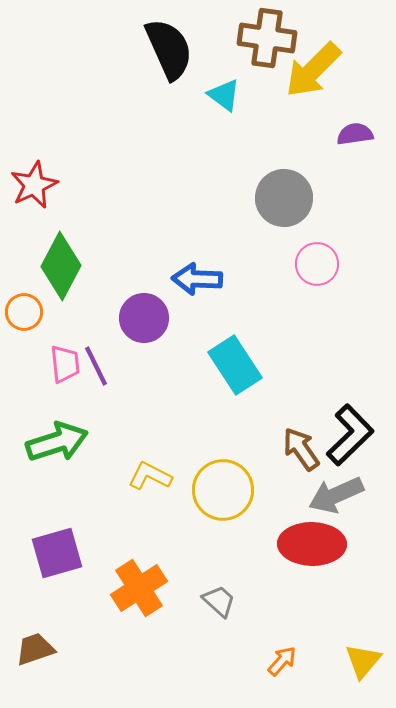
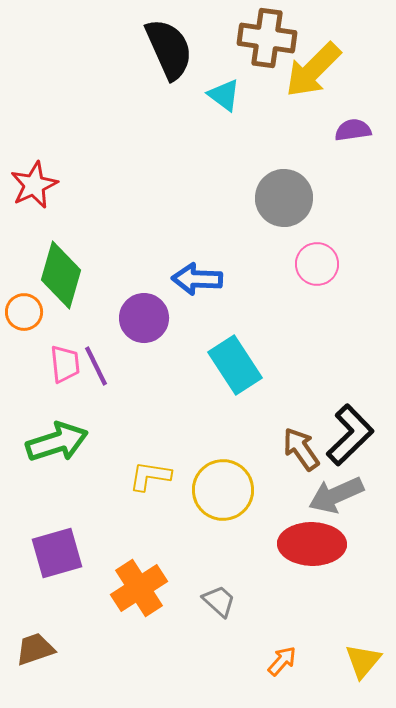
purple semicircle: moved 2 px left, 4 px up
green diamond: moved 9 px down; rotated 12 degrees counterclockwise
yellow L-shape: rotated 18 degrees counterclockwise
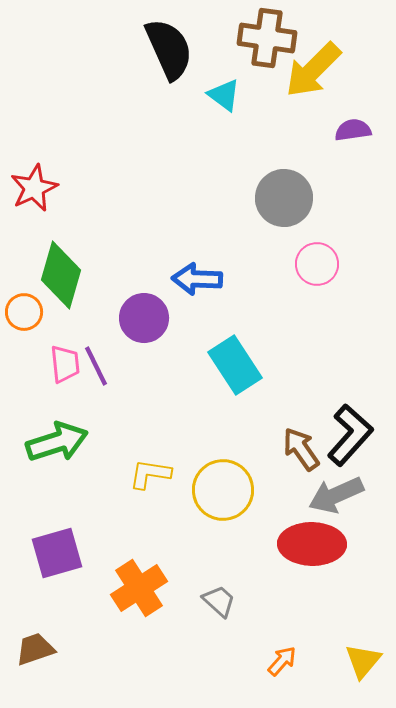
red star: moved 3 px down
black L-shape: rotated 4 degrees counterclockwise
yellow L-shape: moved 2 px up
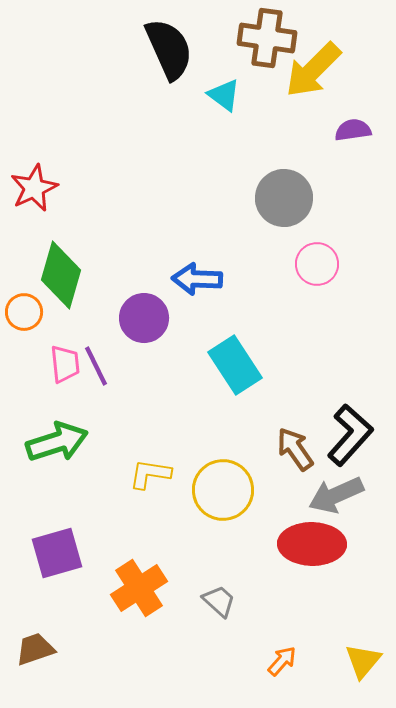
brown arrow: moved 6 px left
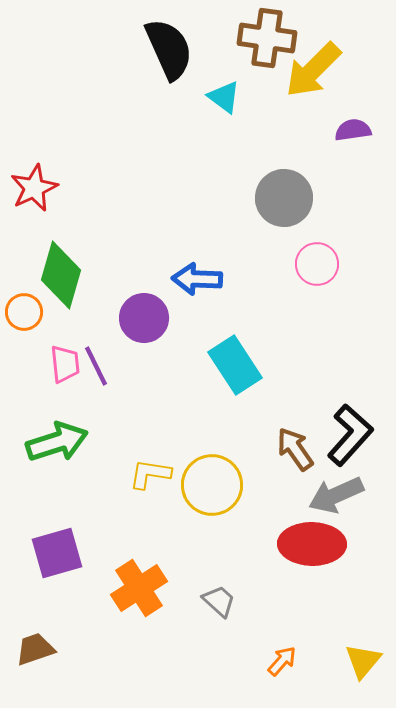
cyan triangle: moved 2 px down
yellow circle: moved 11 px left, 5 px up
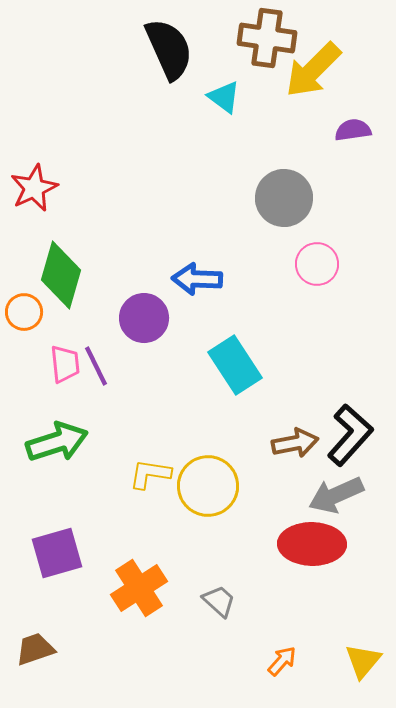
brown arrow: moved 6 px up; rotated 114 degrees clockwise
yellow circle: moved 4 px left, 1 px down
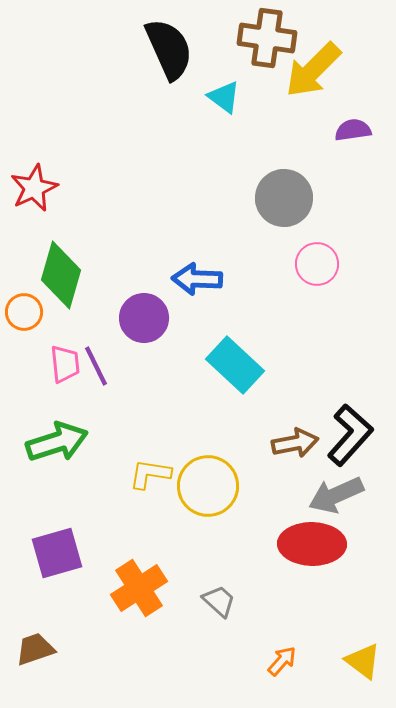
cyan rectangle: rotated 14 degrees counterclockwise
yellow triangle: rotated 33 degrees counterclockwise
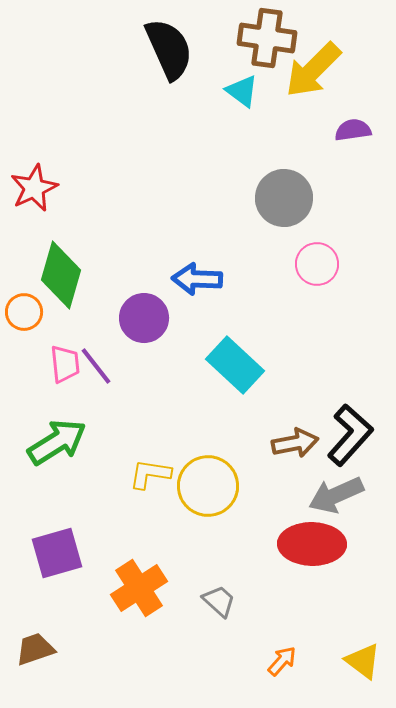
cyan triangle: moved 18 px right, 6 px up
purple line: rotated 12 degrees counterclockwise
green arrow: rotated 14 degrees counterclockwise
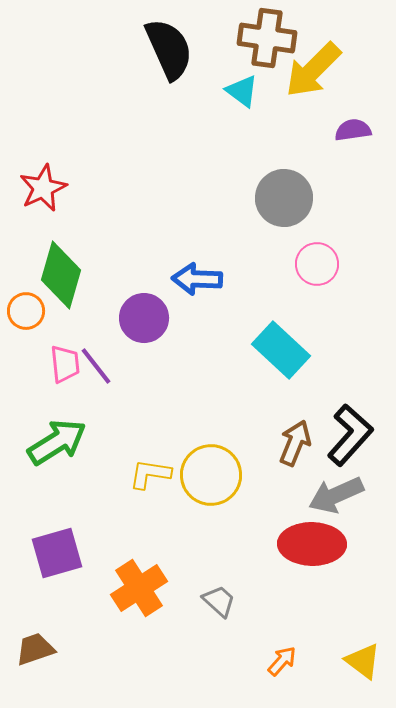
red star: moved 9 px right
orange circle: moved 2 px right, 1 px up
cyan rectangle: moved 46 px right, 15 px up
brown arrow: rotated 57 degrees counterclockwise
yellow circle: moved 3 px right, 11 px up
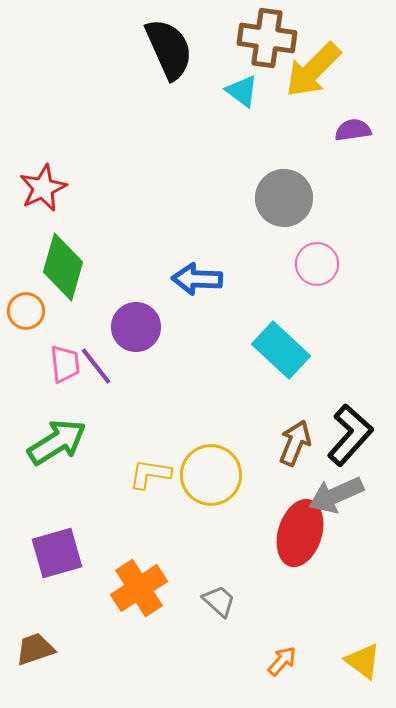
green diamond: moved 2 px right, 8 px up
purple circle: moved 8 px left, 9 px down
red ellipse: moved 12 px left, 11 px up; rotated 74 degrees counterclockwise
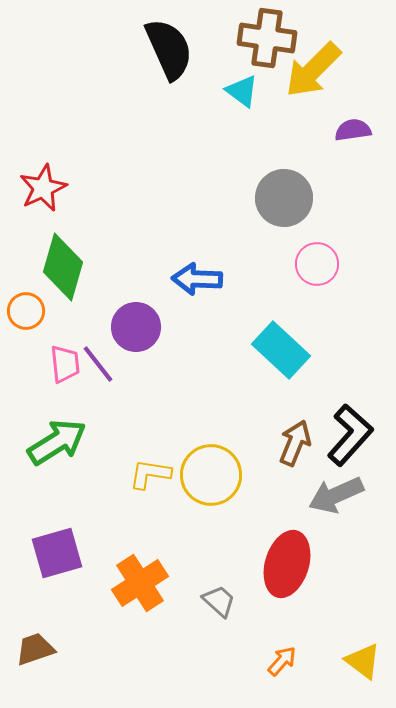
purple line: moved 2 px right, 2 px up
red ellipse: moved 13 px left, 31 px down
orange cross: moved 1 px right, 5 px up
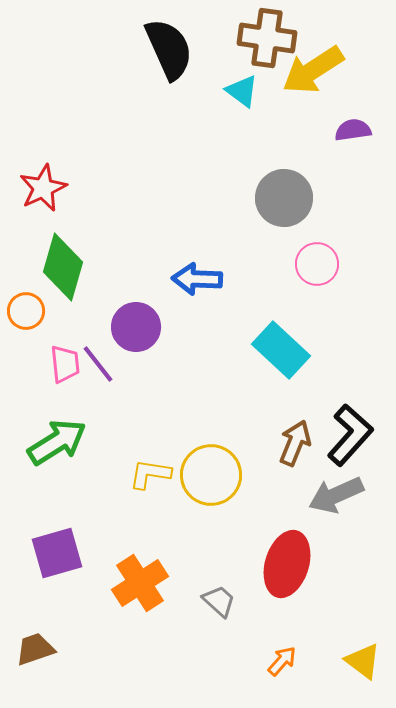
yellow arrow: rotated 12 degrees clockwise
